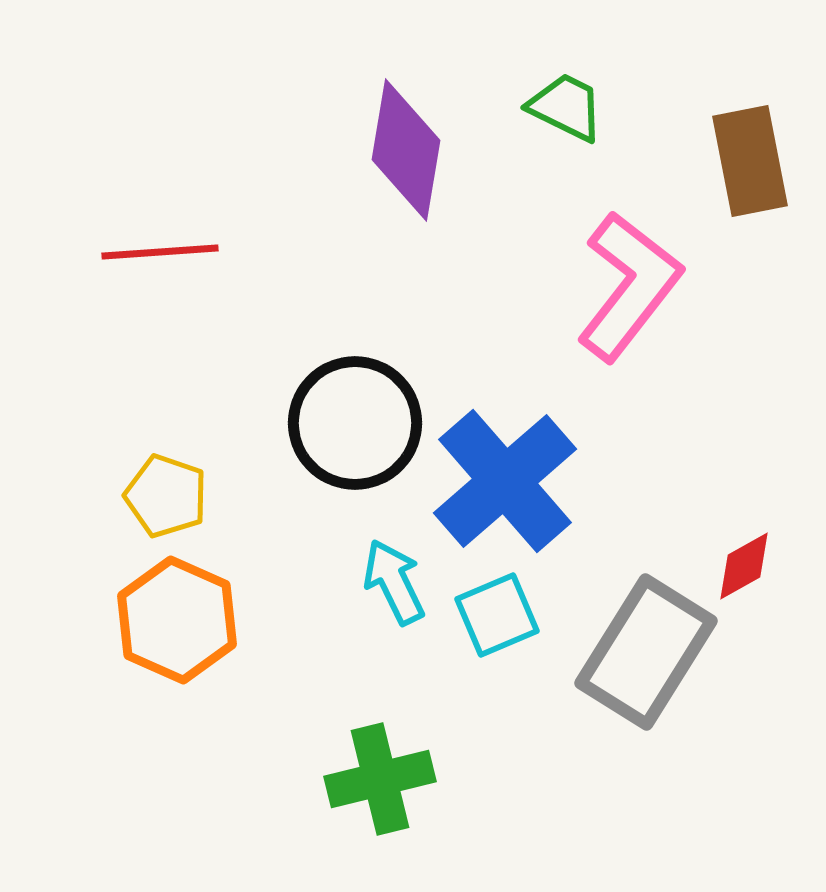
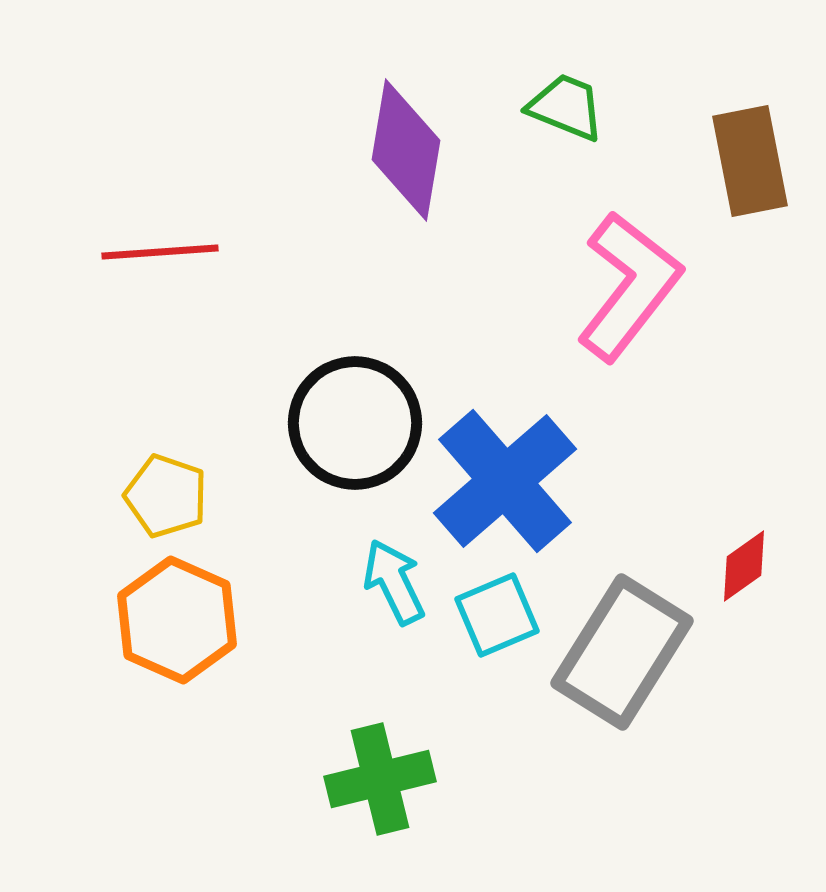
green trapezoid: rotated 4 degrees counterclockwise
red diamond: rotated 6 degrees counterclockwise
gray rectangle: moved 24 px left
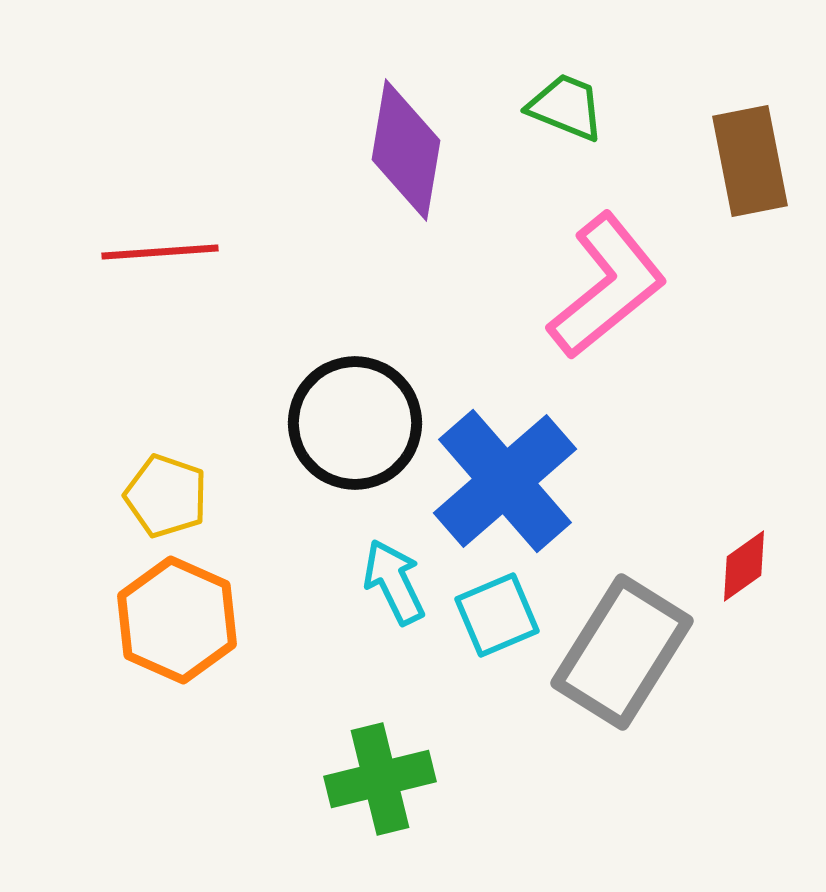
pink L-shape: moved 22 px left; rotated 13 degrees clockwise
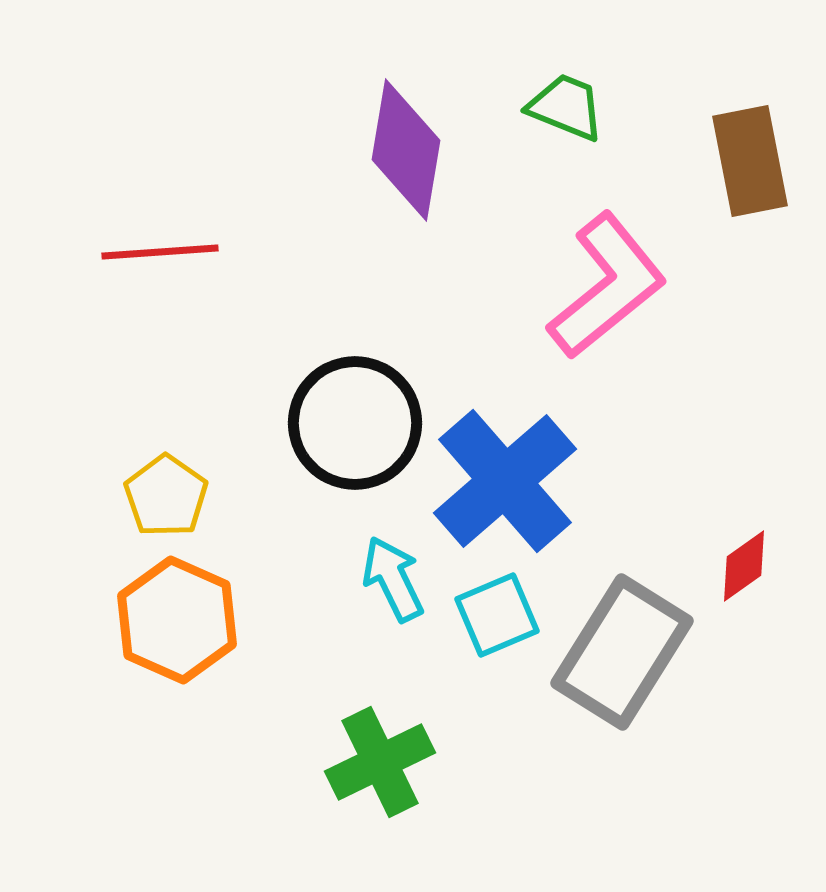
yellow pentagon: rotated 16 degrees clockwise
cyan arrow: moved 1 px left, 3 px up
green cross: moved 17 px up; rotated 12 degrees counterclockwise
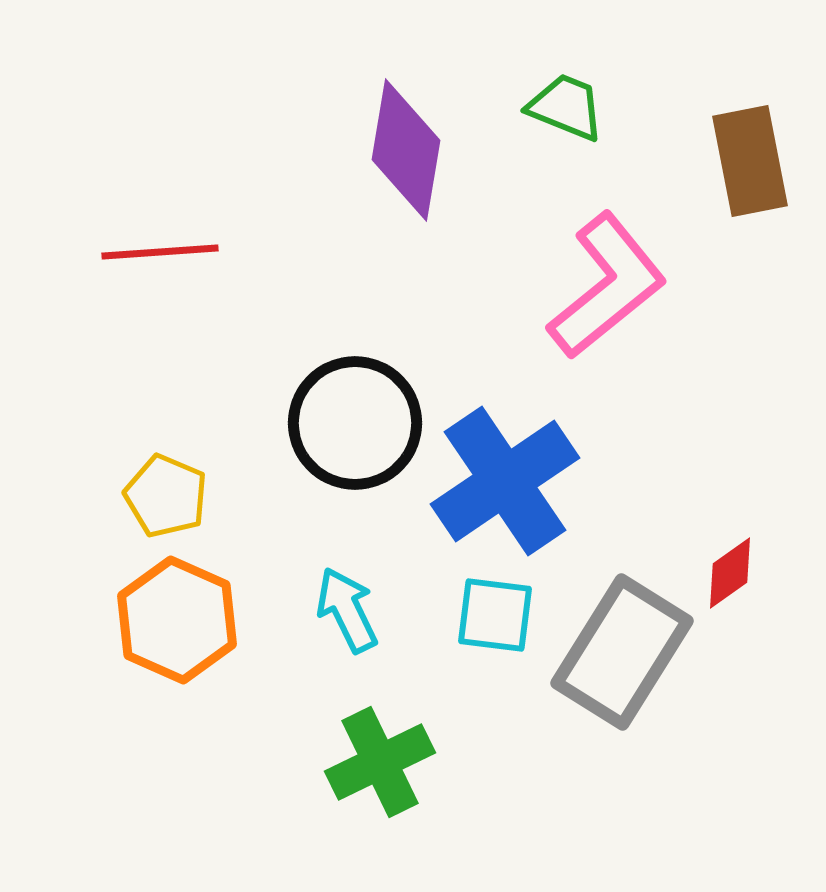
blue cross: rotated 7 degrees clockwise
yellow pentagon: rotated 12 degrees counterclockwise
red diamond: moved 14 px left, 7 px down
cyan arrow: moved 46 px left, 31 px down
cyan square: moved 2 px left; rotated 30 degrees clockwise
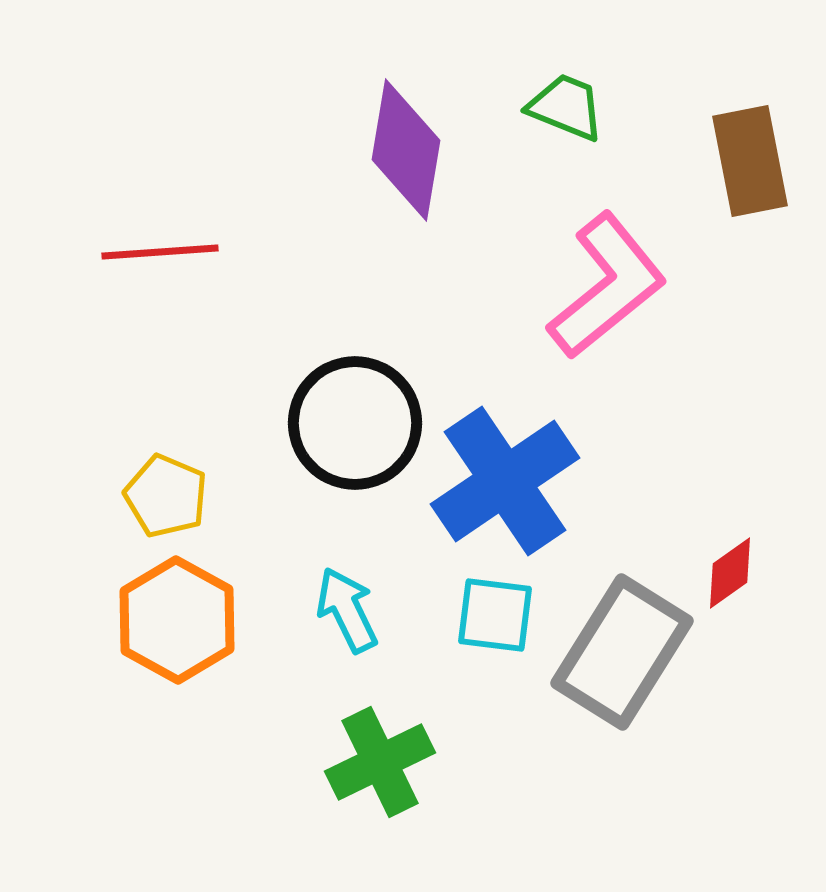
orange hexagon: rotated 5 degrees clockwise
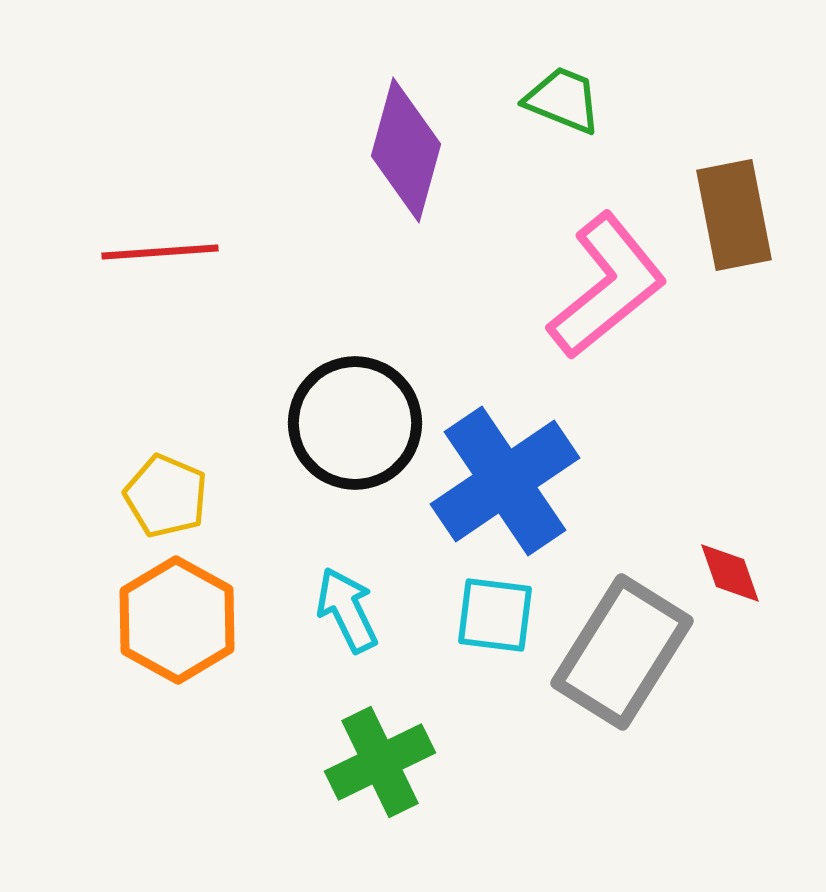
green trapezoid: moved 3 px left, 7 px up
purple diamond: rotated 6 degrees clockwise
brown rectangle: moved 16 px left, 54 px down
red diamond: rotated 74 degrees counterclockwise
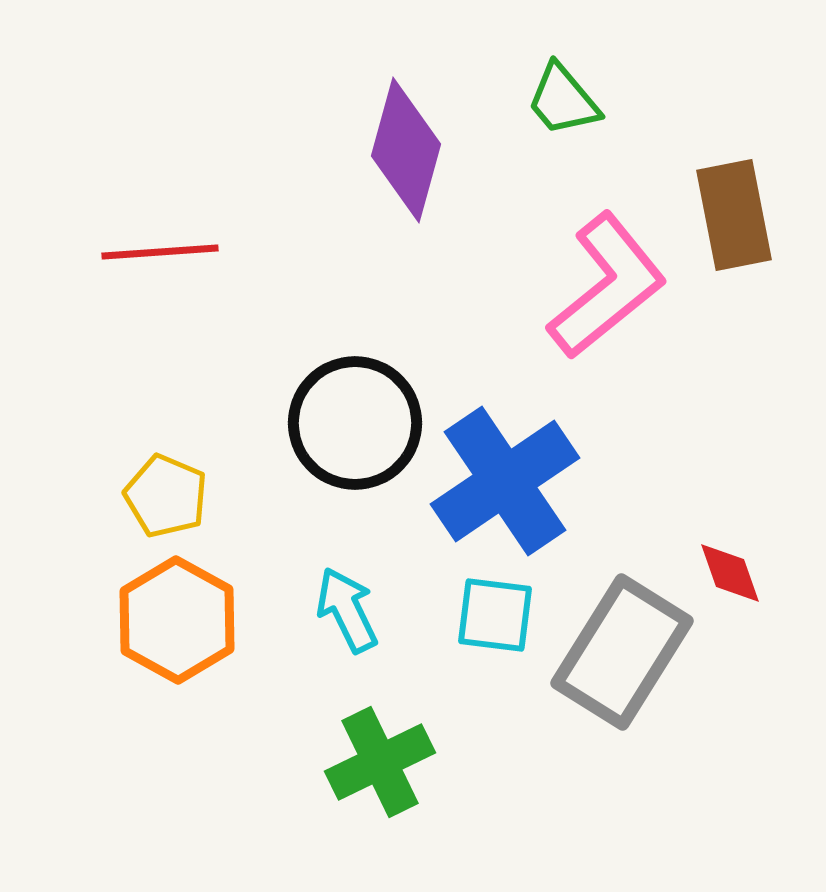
green trapezoid: rotated 152 degrees counterclockwise
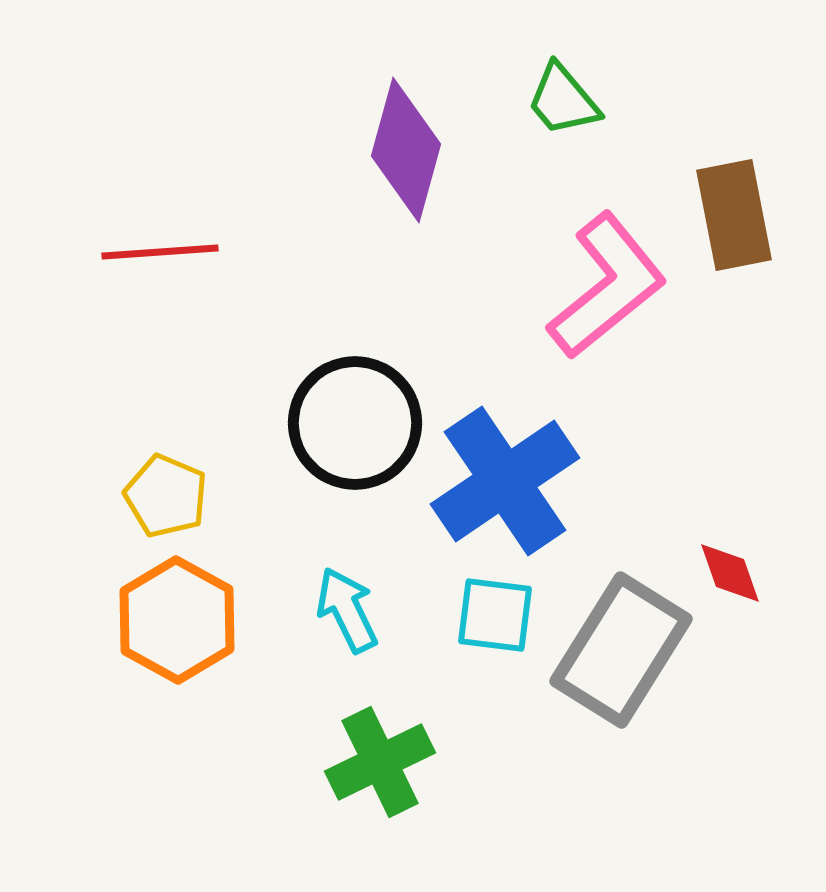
gray rectangle: moved 1 px left, 2 px up
